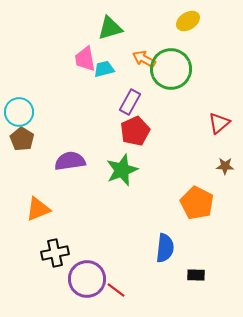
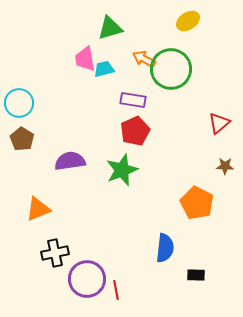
purple rectangle: moved 3 px right, 2 px up; rotated 70 degrees clockwise
cyan circle: moved 9 px up
red line: rotated 42 degrees clockwise
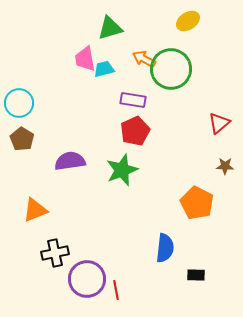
orange triangle: moved 3 px left, 1 px down
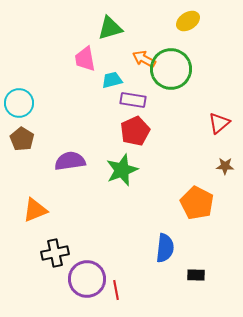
cyan trapezoid: moved 8 px right, 11 px down
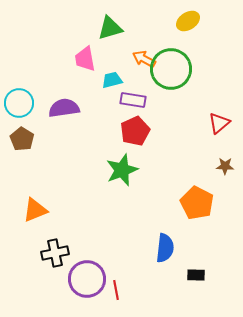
purple semicircle: moved 6 px left, 53 px up
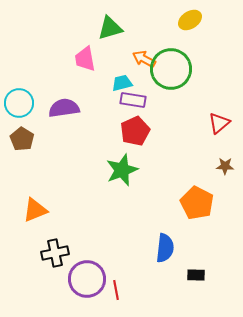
yellow ellipse: moved 2 px right, 1 px up
cyan trapezoid: moved 10 px right, 3 px down
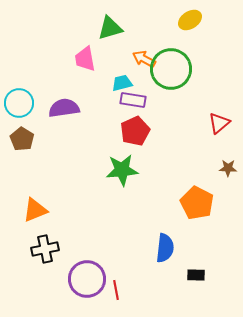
brown star: moved 3 px right, 2 px down
green star: rotated 16 degrees clockwise
black cross: moved 10 px left, 4 px up
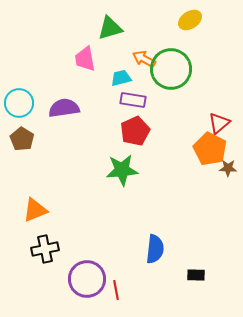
cyan trapezoid: moved 1 px left, 5 px up
orange pentagon: moved 13 px right, 54 px up
blue semicircle: moved 10 px left, 1 px down
